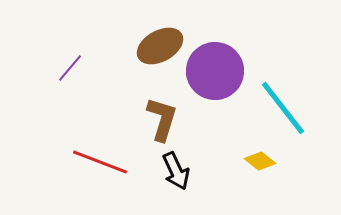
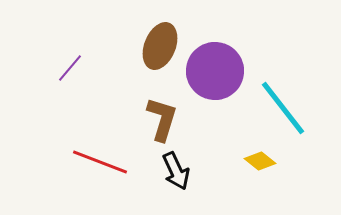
brown ellipse: rotated 39 degrees counterclockwise
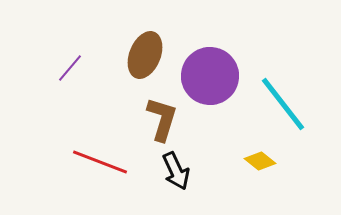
brown ellipse: moved 15 px left, 9 px down
purple circle: moved 5 px left, 5 px down
cyan line: moved 4 px up
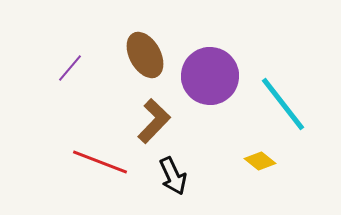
brown ellipse: rotated 51 degrees counterclockwise
brown L-shape: moved 8 px left, 2 px down; rotated 27 degrees clockwise
black arrow: moved 3 px left, 5 px down
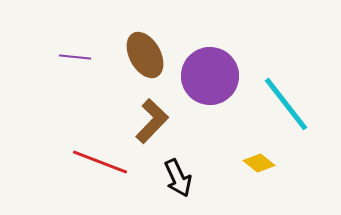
purple line: moved 5 px right, 11 px up; rotated 56 degrees clockwise
cyan line: moved 3 px right
brown L-shape: moved 2 px left
yellow diamond: moved 1 px left, 2 px down
black arrow: moved 5 px right, 2 px down
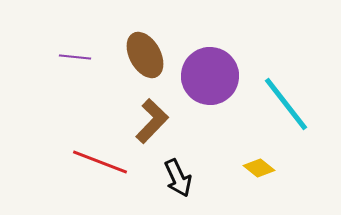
yellow diamond: moved 5 px down
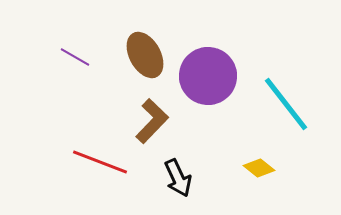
purple line: rotated 24 degrees clockwise
purple circle: moved 2 px left
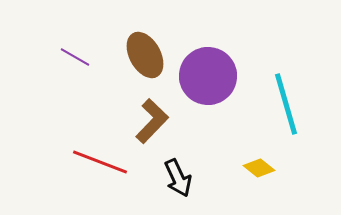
cyan line: rotated 22 degrees clockwise
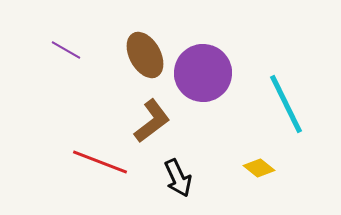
purple line: moved 9 px left, 7 px up
purple circle: moved 5 px left, 3 px up
cyan line: rotated 10 degrees counterclockwise
brown L-shape: rotated 9 degrees clockwise
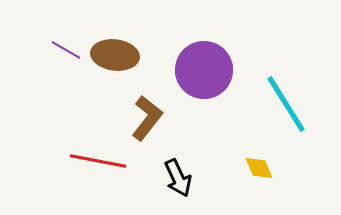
brown ellipse: moved 30 px left; rotated 54 degrees counterclockwise
purple circle: moved 1 px right, 3 px up
cyan line: rotated 6 degrees counterclockwise
brown L-shape: moved 5 px left, 3 px up; rotated 15 degrees counterclockwise
red line: moved 2 px left, 1 px up; rotated 10 degrees counterclockwise
yellow diamond: rotated 28 degrees clockwise
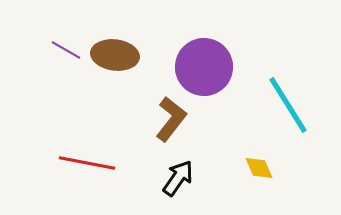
purple circle: moved 3 px up
cyan line: moved 2 px right, 1 px down
brown L-shape: moved 24 px right, 1 px down
red line: moved 11 px left, 2 px down
black arrow: rotated 120 degrees counterclockwise
